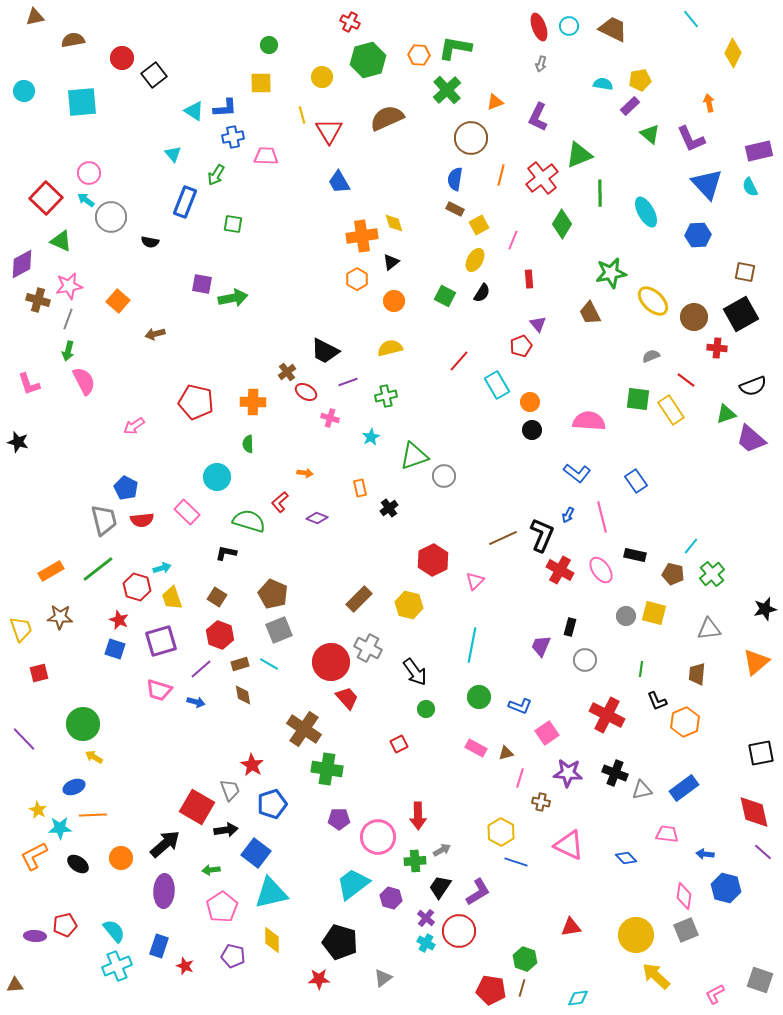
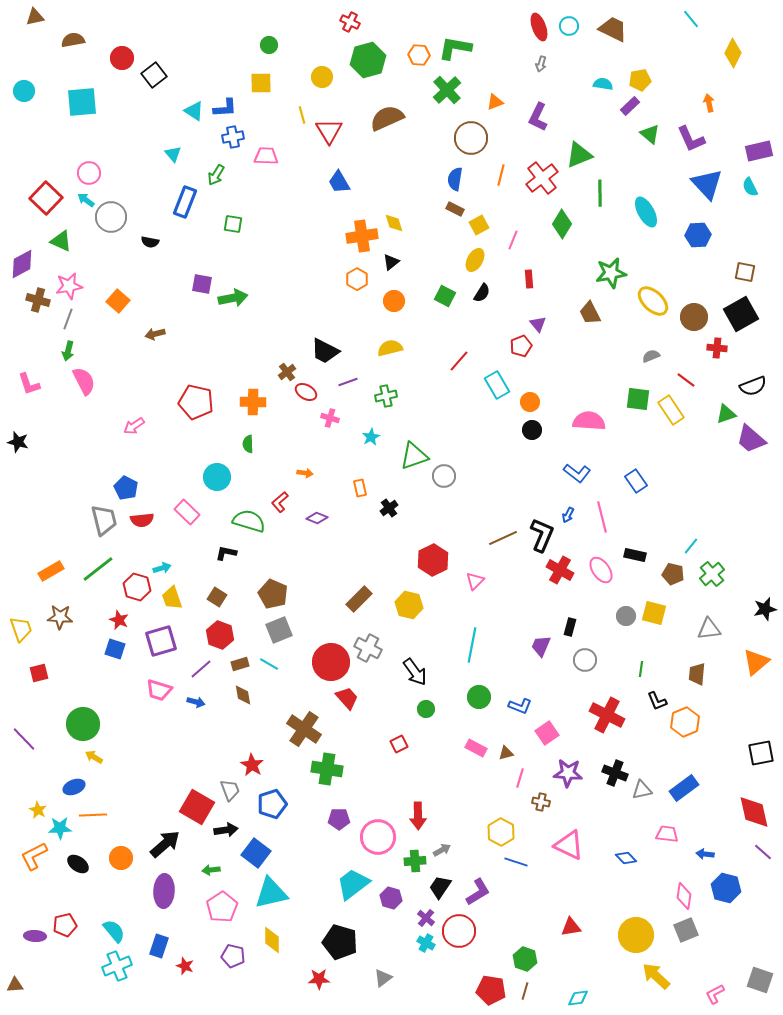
brown line at (522, 988): moved 3 px right, 3 px down
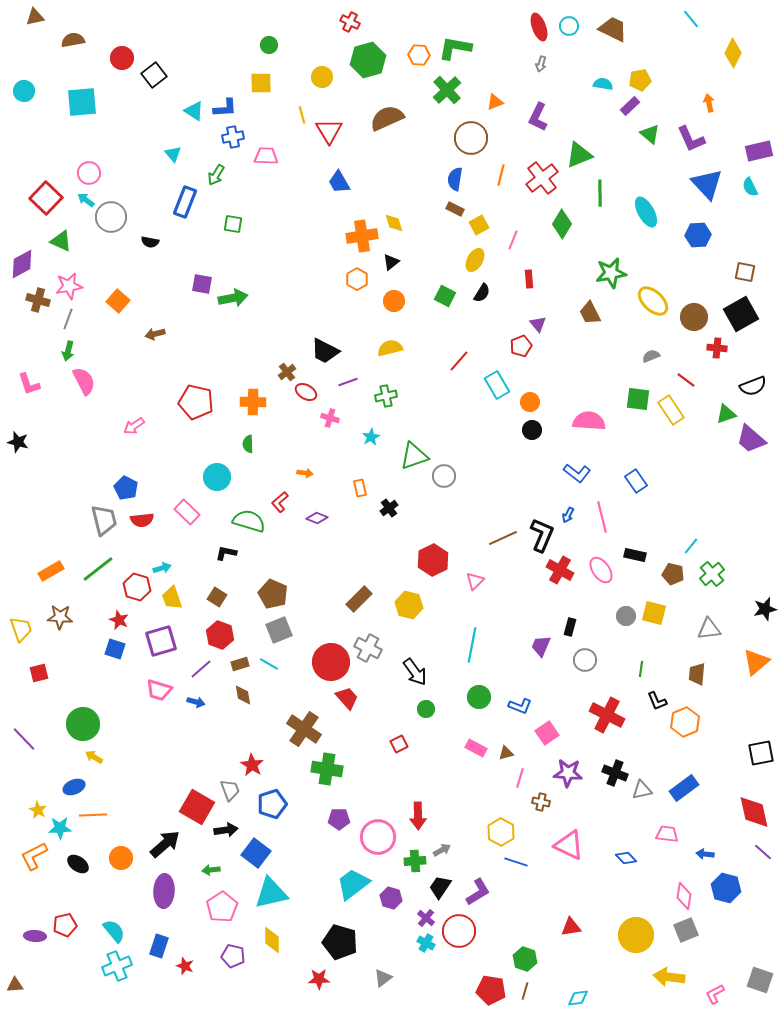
yellow arrow at (656, 976): moved 13 px right, 1 px down; rotated 36 degrees counterclockwise
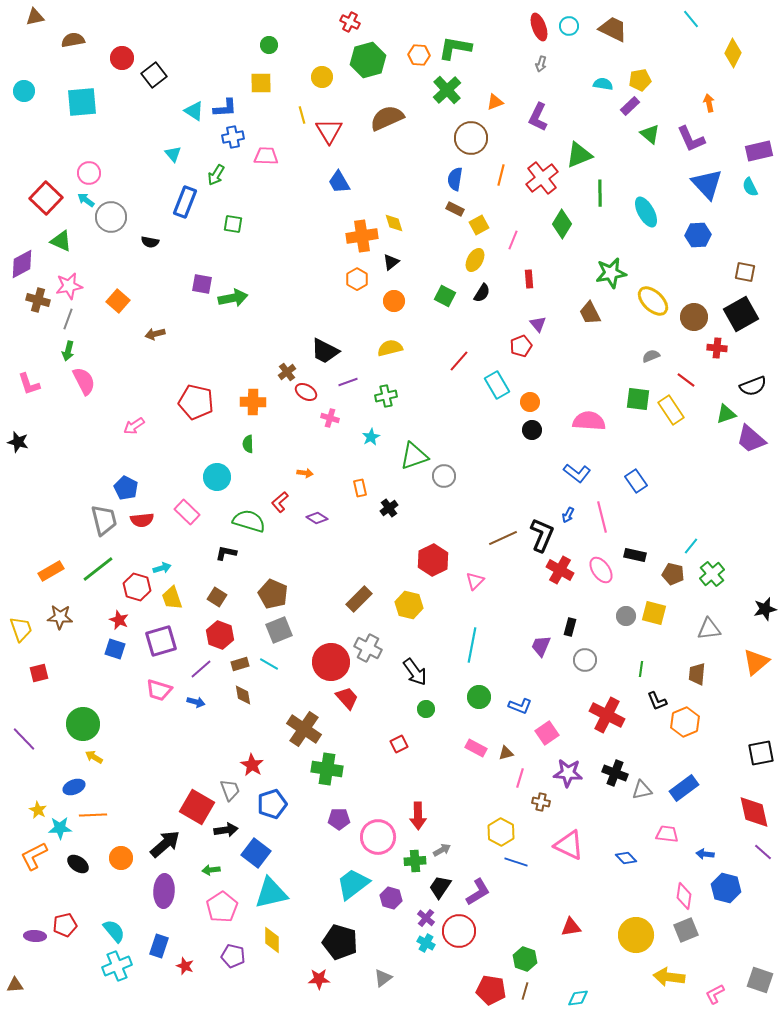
purple diamond at (317, 518): rotated 10 degrees clockwise
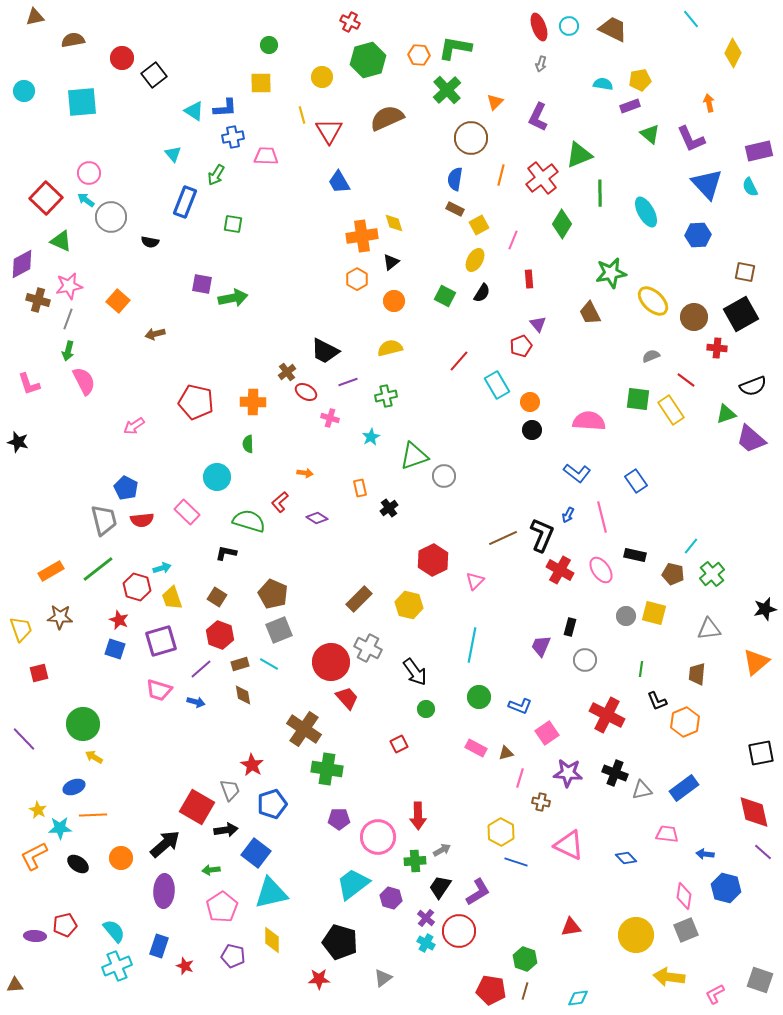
orange triangle at (495, 102): rotated 24 degrees counterclockwise
purple rectangle at (630, 106): rotated 24 degrees clockwise
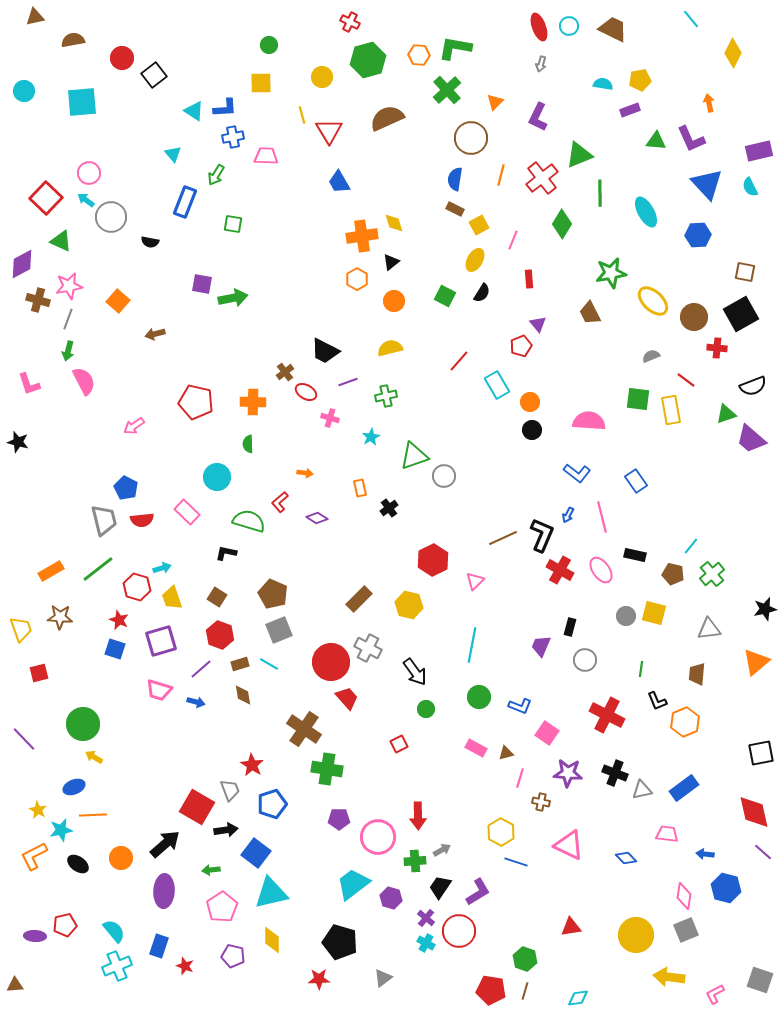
purple rectangle at (630, 106): moved 4 px down
green triangle at (650, 134): moved 6 px right, 7 px down; rotated 35 degrees counterclockwise
brown cross at (287, 372): moved 2 px left
yellow rectangle at (671, 410): rotated 24 degrees clockwise
pink square at (547, 733): rotated 20 degrees counterclockwise
cyan star at (60, 828): moved 1 px right, 2 px down; rotated 10 degrees counterclockwise
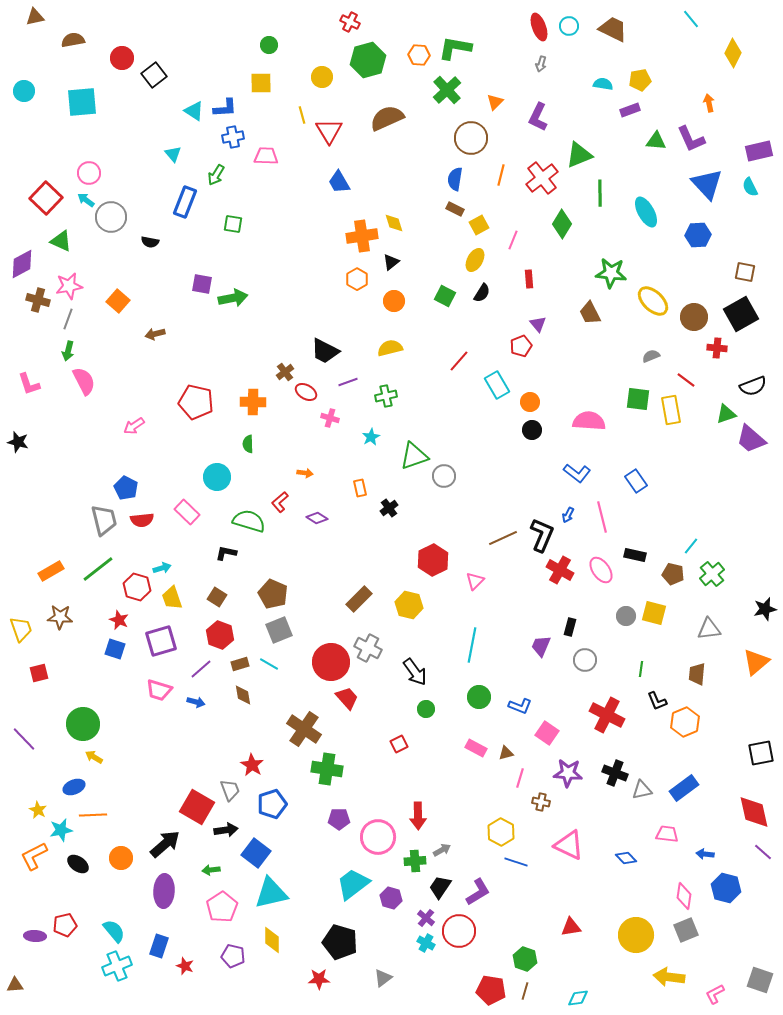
green star at (611, 273): rotated 16 degrees clockwise
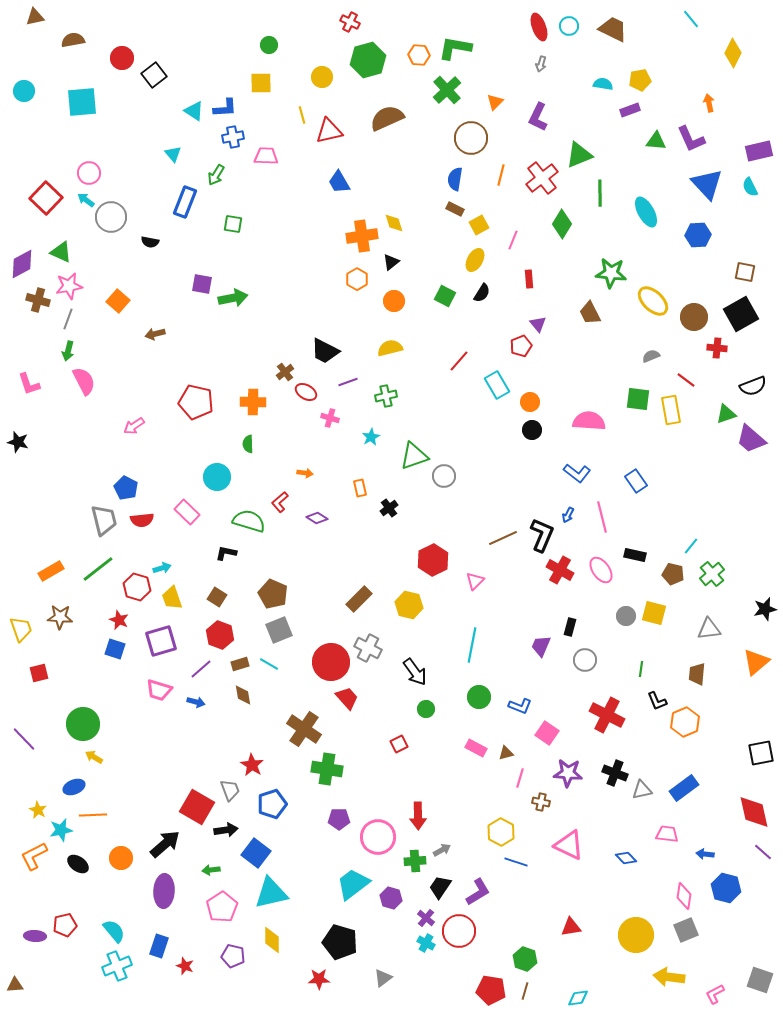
red triangle at (329, 131): rotated 48 degrees clockwise
green triangle at (61, 241): moved 11 px down
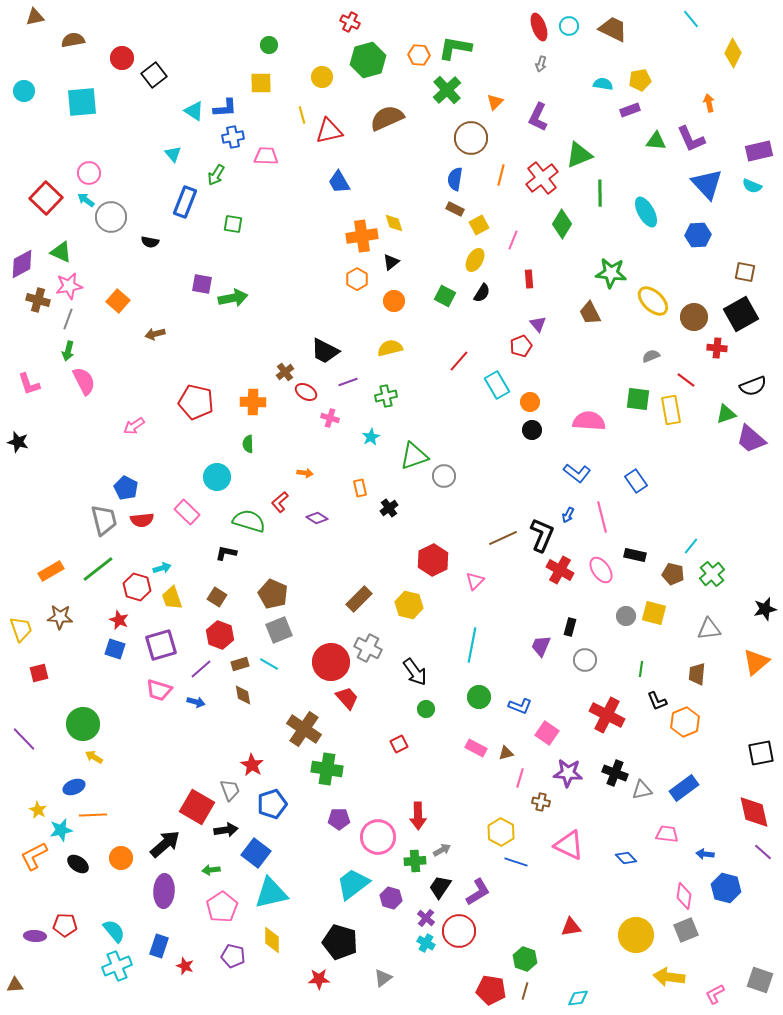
cyan semicircle at (750, 187): moved 2 px right, 1 px up; rotated 42 degrees counterclockwise
purple square at (161, 641): moved 4 px down
red pentagon at (65, 925): rotated 15 degrees clockwise
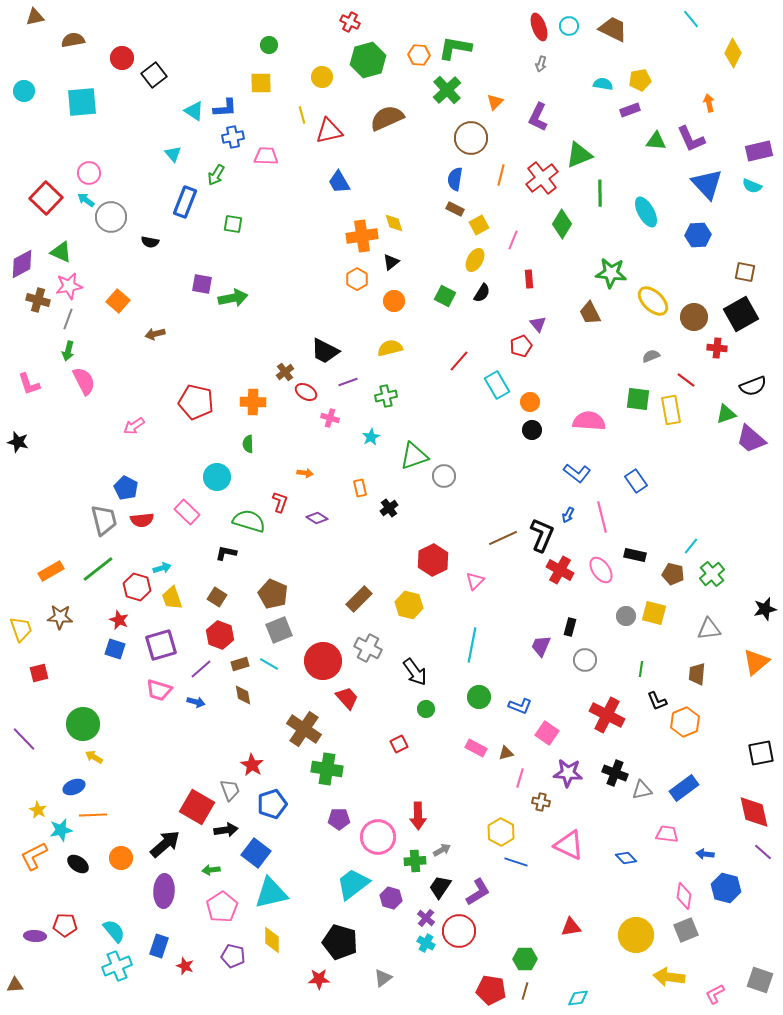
red L-shape at (280, 502): rotated 150 degrees clockwise
red circle at (331, 662): moved 8 px left, 1 px up
green hexagon at (525, 959): rotated 20 degrees counterclockwise
